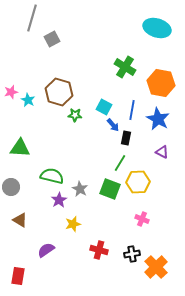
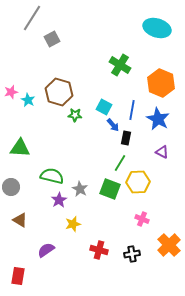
gray line: rotated 16 degrees clockwise
green cross: moved 5 px left, 2 px up
orange hexagon: rotated 12 degrees clockwise
orange cross: moved 13 px right, 22 px up
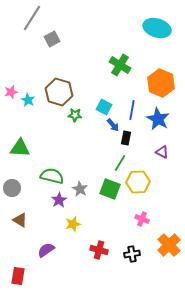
gray circle: moved 1 px right, 1 px down
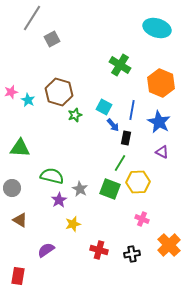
green star: rotated 24 degrees counterclockwise
blue star: moved 1 px right, 3 px down
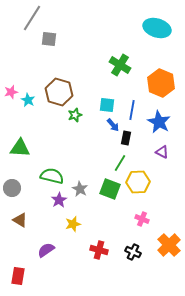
gray square: moved 3 px left; rotated 35 degrees clockwise
cyan square: moved 3 px right, 2 px up; rotated 21 degrees counterclockwise
black cross: moved 1 px right, 2 px up; rotated 35 degrees clockwise
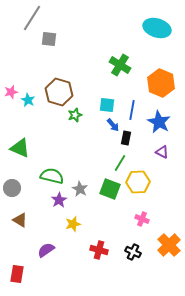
green triangle: rotated 20 degrees clockwise
red rectangle: moved 1 px left, 2 px up
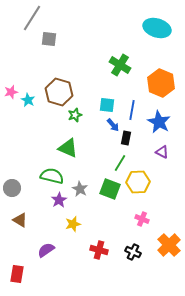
green triangle: moved 48 px right
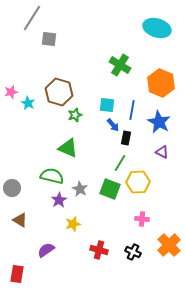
cyan star: moved 3 px down
pink cross: rotated 16 degrees counterclockwise
